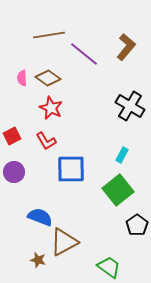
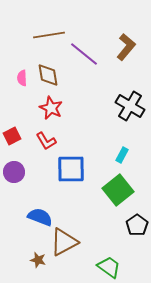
brown diamond: moved 3 px up; rotated 45 degrees clockwise
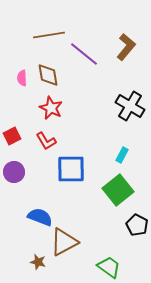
black pentagon: rotated 10 degrees counterclockwise
brown star: moved 2 px down
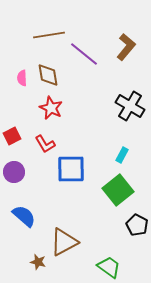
red L-shape: moved 1 px left, 3 px down
blue semicircle: moved 16 px left, 1 px up; rotated 20 degrees clockwise
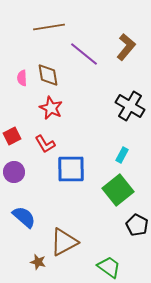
brown line: moved 8 px up
blue semicircle: moved 1 px down
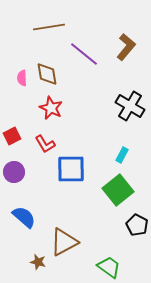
brown diamond: moved 1 px left, 1 px up
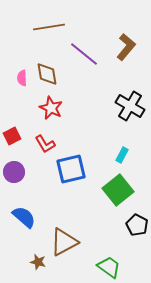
blue square: rotated 12 degrees counterclockwise
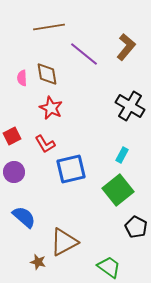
black pentagon: moved 1 px left, 2 px down
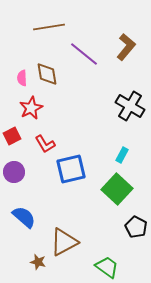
red star: moved 20 px left; rotated 20 degrees clockwise
green square: moved 1 px left, 1 px up; rotated 8 degrees counterclockwise
green trapezoid: moved 2 px left
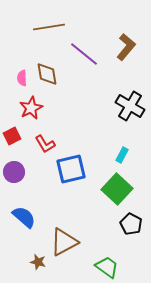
black pentagon: moved 5 px left, 3 px up
